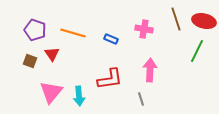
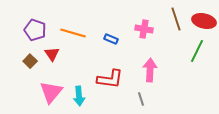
brown square: rotated 24 degrees clockwise
red L-shape: rotated 16 degrees clockwise
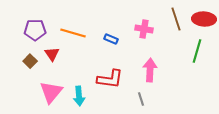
red ellipse: moved 2 px up; rotated 10 degrees counterclockwise
purple pentagon: rotated 20 degrees counterclockwise
green line: rotated 10 degrees counterclockwise
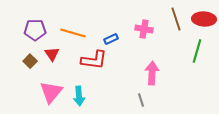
blue rectangle: rotated 48 degrees counterclockwise
pink arrow: moved 2 px right, 3 px down
red L-shape: moved 16 px left, 19 px up
gray line: moved 1 px down
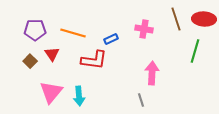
green line: moved 2 px left
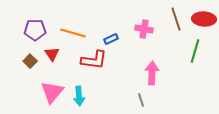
pink triangle: moved 1 px right
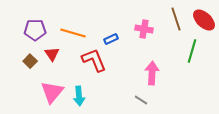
red ellipse: moved 1 px down; rotated 40 degrees clockwise
green line: moved 3 px left
red L-shape: rotated 120 degrees counterclockwise
gray line: rotated 40 degrees counterclockwise
